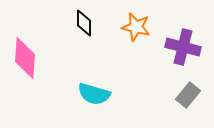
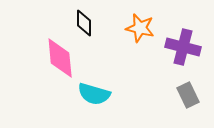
orange star: moved 4 px right, 1 px down
pink diamond: moved 35 px right; rotated 9 degrees counterclockwise
gray rectangle: rotated 65 degrees counterclockwise
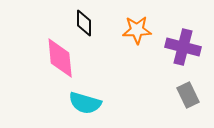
orange star: moved 3 px left, 2 px down; rotated 16 degrees counterclockwise
cyan semicircle: moved 9 px left, 9 px down
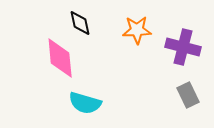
black diamond: moved 4 px left; rotated 12 degrees counterclockwise
